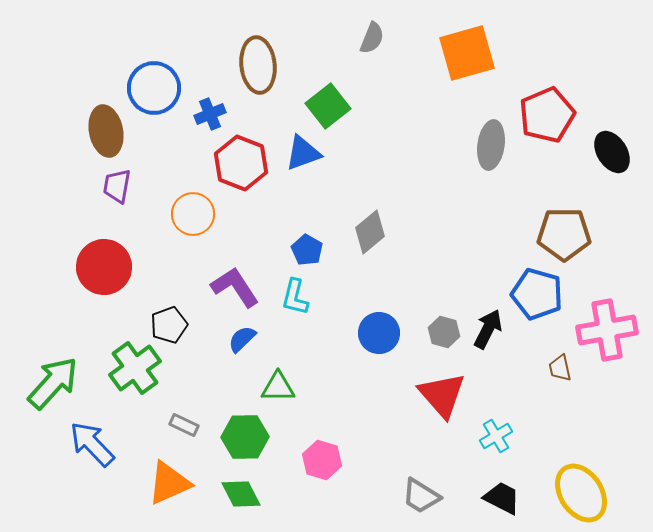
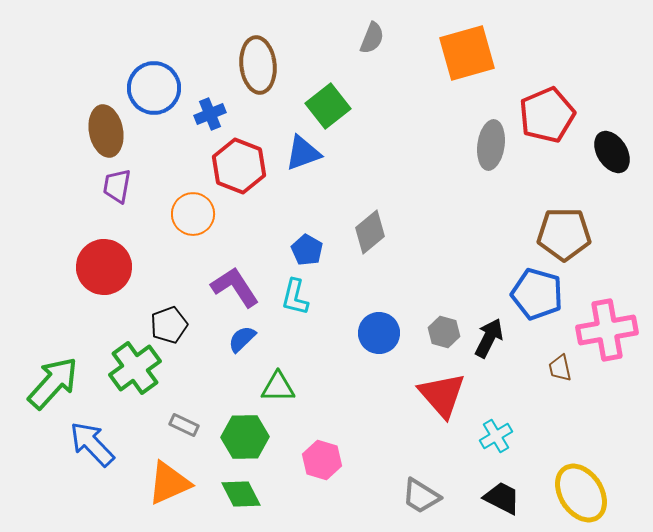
red hexagon at (241, 163): moved 2 px left, 3 px down
black arrow at (488, 329): moved 1 px right, 9 px down
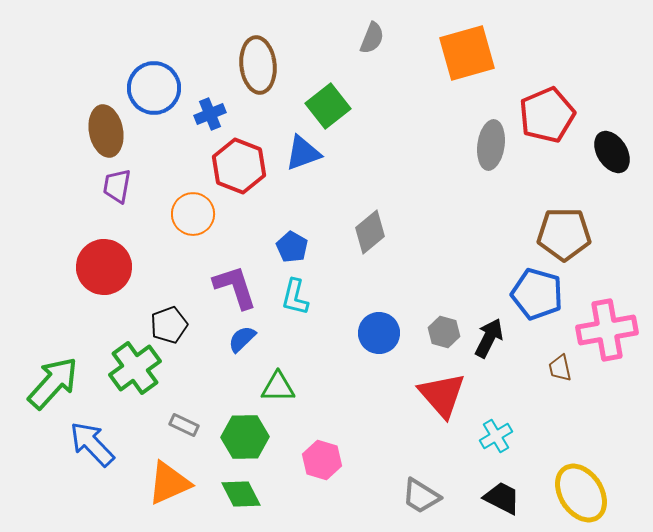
blue pentagon at (307, 250): moved 15 px left, 3 px up
purple L-shape at (235, 287): rotated 15 degrees clockwise
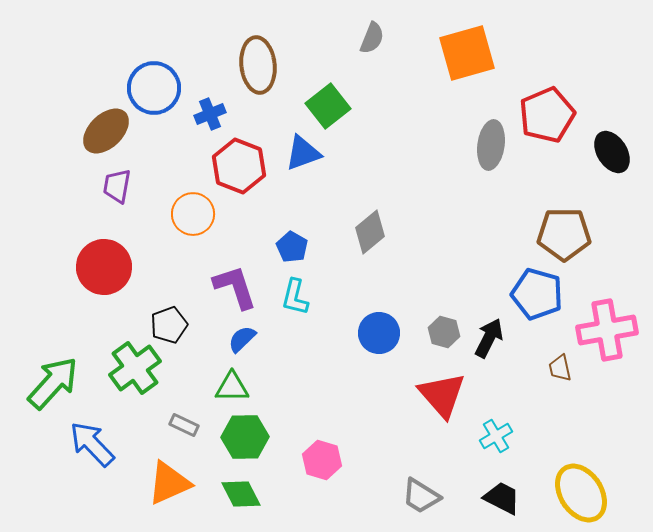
brown ellipse at (106, 131): rotated 57 degrees clockwise
green triangle at (278, 387): moved 46 px left
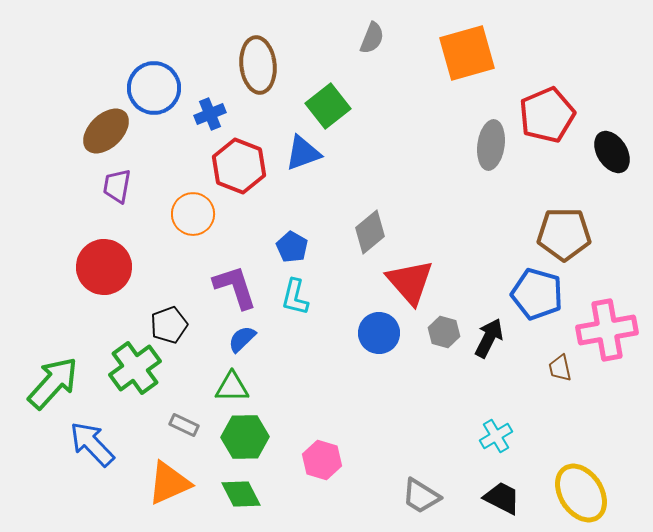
red triangle at (442, 395): moved 32 px left, 113 px up
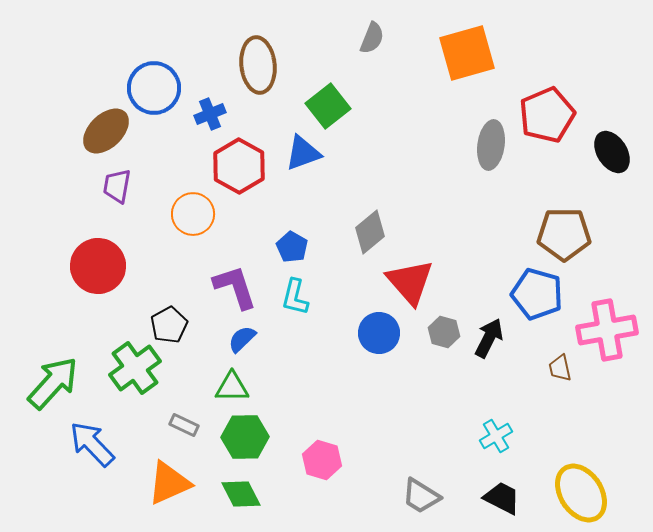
red hexagon at (239, 166): rotated 8 degrees clockwise
red circle at (104, 267): moved 6 px left, 1 px up
black pentagon at (169, 325): rotated 9 degrees counterclockwise
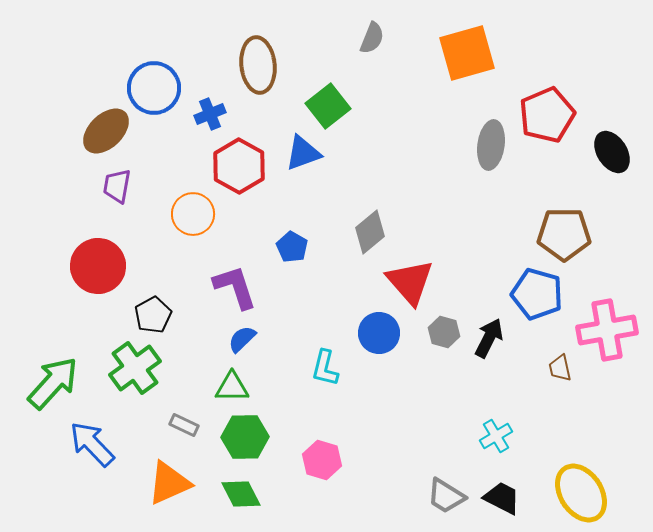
cyan L-shape at (295, 297): moved 30 px right, 71 px down
black pentagon at (169, 325): moved 16 px left, 10 px up
gray trapezoid at (421, 496): moved 25 px right
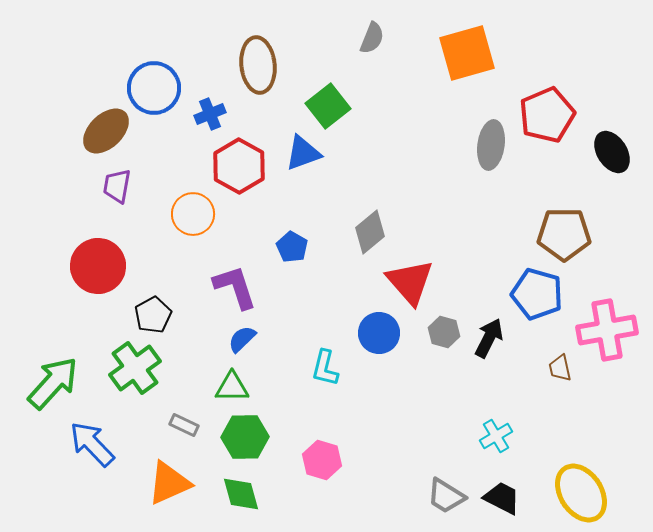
green diamond at (241, 494): rotated 12 degrees clockwise
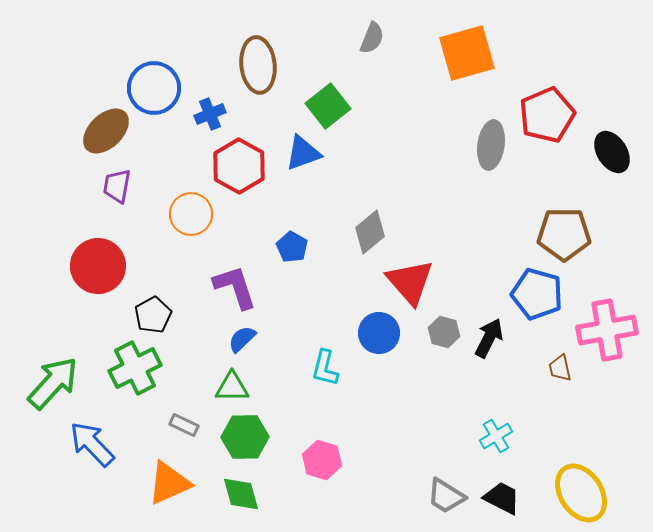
orange circle at (193, 214): moved 2 px left
green cross at (135, 368): rotated 9 degrees clockwise
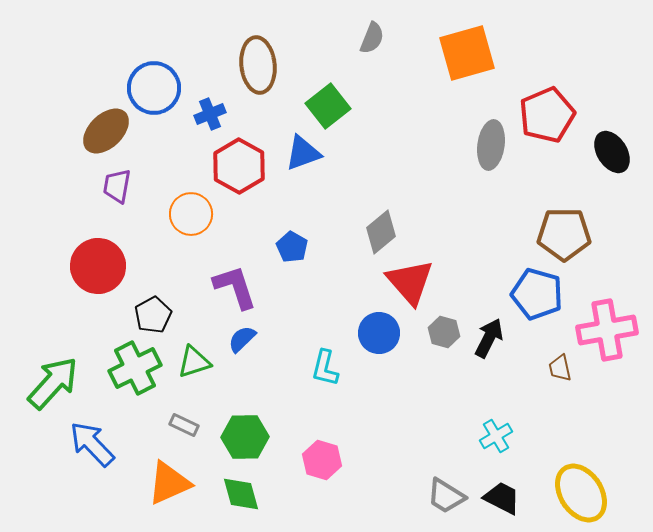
gray diamond at (370, 232): moved 11 px right
green triangle at (232, 387): moved 38 px left, 25 px up; rotated 18 degrees counterclockwise
